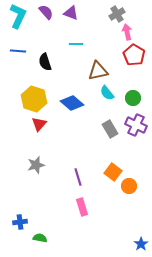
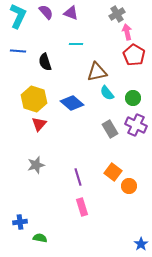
brown triangle: moved 1 px left, 1 px down
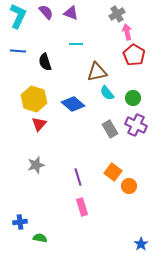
blue diamond: moved 1 px right, 1 px down
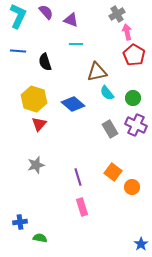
purple triangle: moved 7 px down
orange circle: moved 3 px right, 1 px down
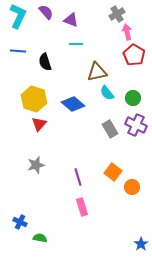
blue cross: rotated 32 degrees clockwise
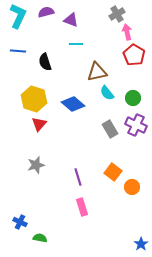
purple semicircle: rotated 63 degrees counterclockwise
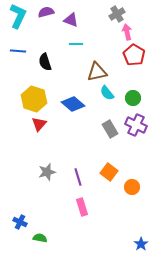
gray star: moved 11 px right, 7 px down
orange square: moved 4 px left
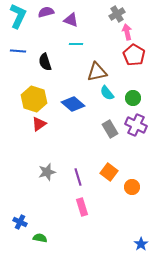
red triangle: rotated 14 degrees clockwise
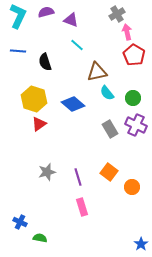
cyan line: moved 1 px right, 1 px down; rotated 40 degrees clockwise
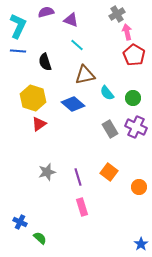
cyan L-shape: moved 10 px down
brown triangle: moved 12 px left, 3 px down
yellow hexagon: moved 1 px left, 1 px up
purple cross: moved 2 px down
orange circle: moved 7 px right
green semicircle: rotated 32 degrees clockwise
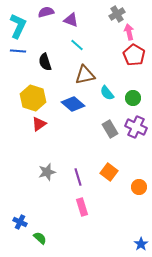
pink arrow: moved 2 px right
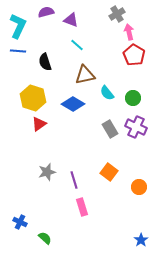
blue diamond: rotated 10 degrees counterclockwise
purple line: moved 4 px left, 3 px down
green semicircle: moved 5 px right
blue star: moved 4 px up
